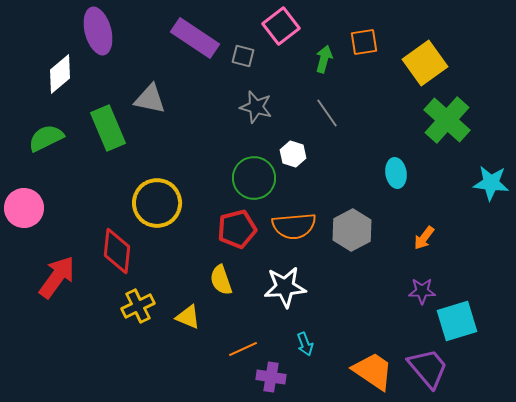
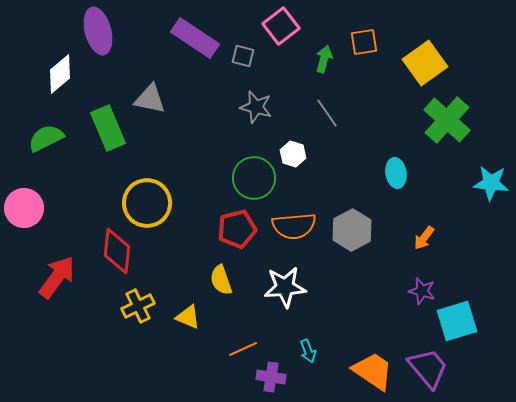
yellow circle: moved 10 px left
purple star: rotated 16 degrees clockwise
cyan arrow: moved 3 px right, 7 px down
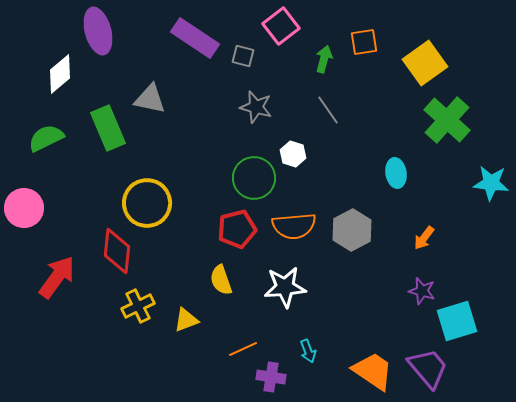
gray line: moved 1 px right, 3 px up
yellow triangle: moved 2 px left, 3 px down; rotated 44 degrees counterclockwise
